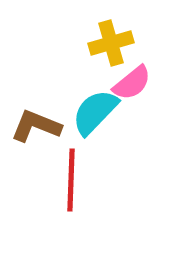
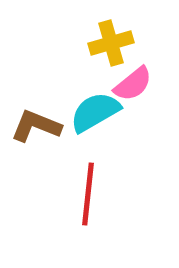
pink semicircle: moved 1 px right, 1 px down
cyan semicircle: rotated 16 degrees clockwise
red line: moved 17 px right, 14 px down; rotated 4 degrees clockwise
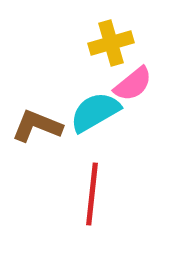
brown L-shape: moved 1 px right
red line: moved 4 px right
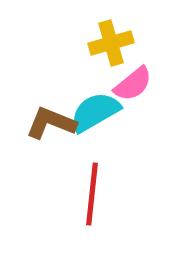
brown L-shape: moved 14 px right, 3 px up
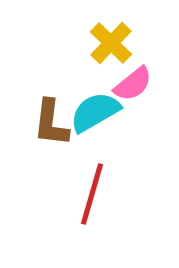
yellow cross: rotated 30 degrees counterclockwise
brown L-shape: rotated 105 degrees counterclockwise
red line: rotated 10 degrees clockwise
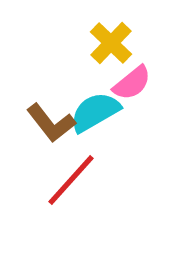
pink semicircle: moved 1 px left, 1 px up
brown L-shape: rotated 45 degrees counterclockwise
red line: moved 21 px left, 14 px up; rotated 26 degrees clockwise
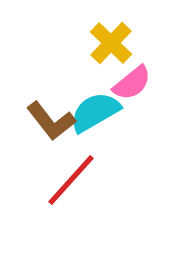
brown L-shape: moved 2 px up
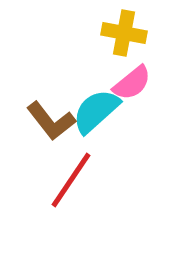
yellow cross: moved 13 px right, 10 px up; rotated 33 degrees counterclockwise
cyan semicircle: moved 1 px right, 1 px up; rotated 12 degrees counterclockwise
red line: rotated 8 degrees counterclockwise
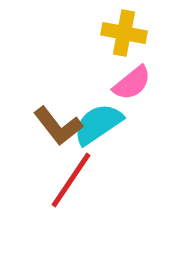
cyan semicircle: moved 2 px right, 13 px down; rotated 8 degrees clockwise
brown L-shape: moved 7 px right, 5 px down
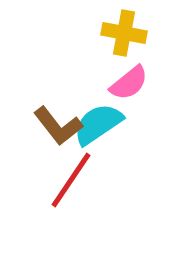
pink semicircle: moved 3 px left
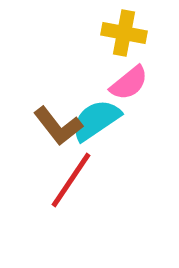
cyan semicircle: moved 2 px left, 4 px up
